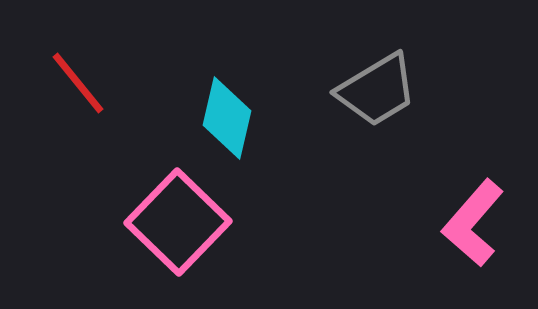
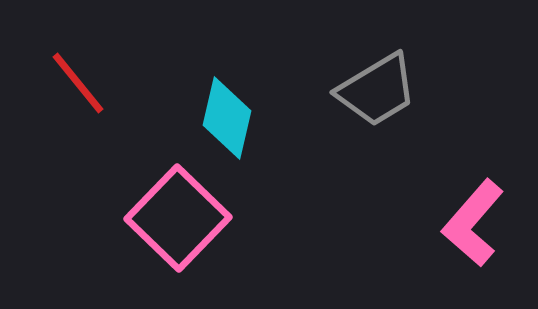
pink square: moved 4 px up
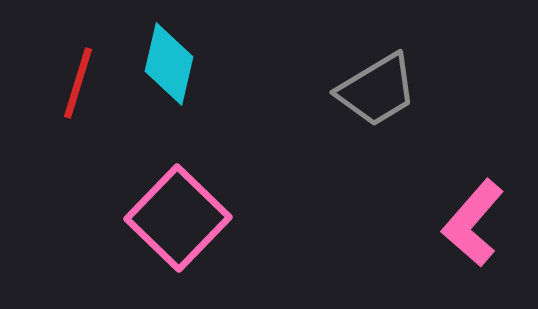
red line: rotated 56 degrees clockwise
cyan diamond: moved 58 px left, 54 px up
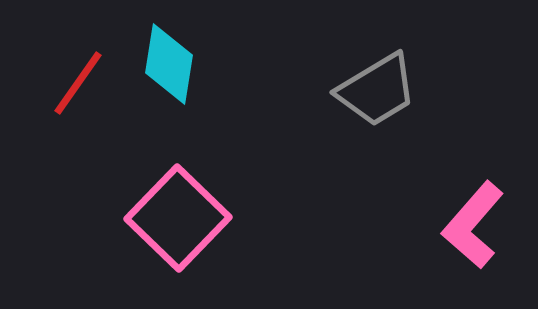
cyan diamond: rotated 4 degrees counterclockwise
red line: rotated 18 degrees clockwise
pink L-shape: moved 2 px down
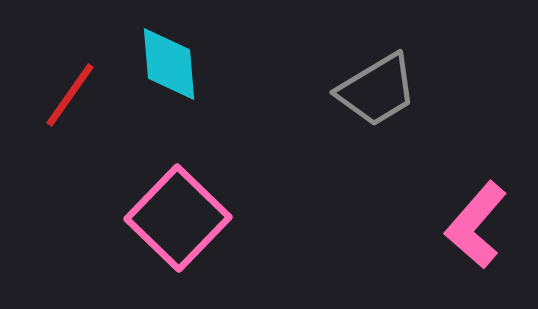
cyan diamond: rotated 14 degrees counterclockwise
red line: moved 8 px left, 12 px down
pink L-shape: moved 3 px right
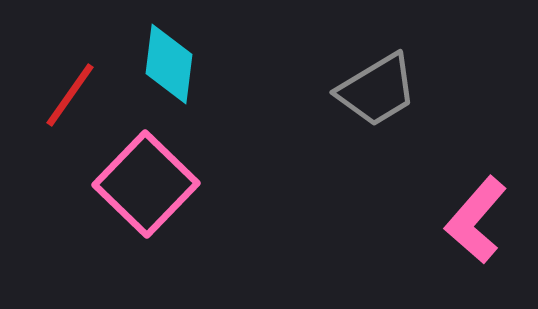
cyan diamond: rotated 12 degrees clockwise
pink square: moved 32 px left, 34 px up
pink L-shape: moved 5 px up
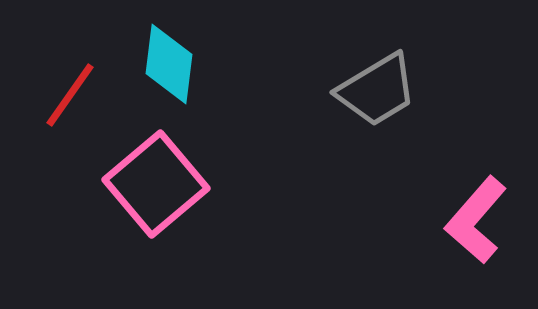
pink square: moved 10 px right; rotated 6 degrees clockwise
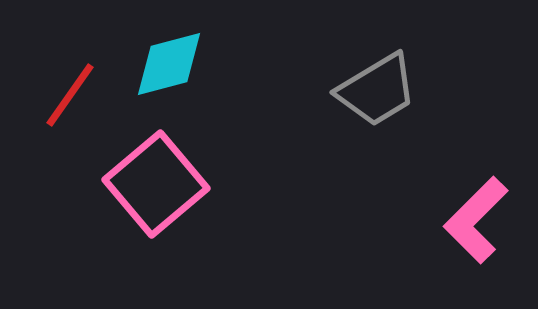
cyan diamond: rotated 68 degrees clockwise
pink L-shape: rotated 4 degrees clockwise
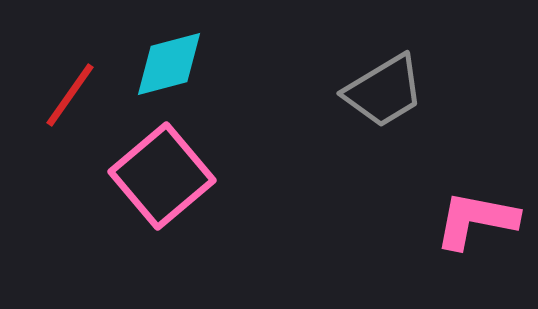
gray trapezoid: moved 7 px right, 1 px down
pink square: moved 6 px right, 8 px up
pink L-shape: rotated 56 degrees clockwise
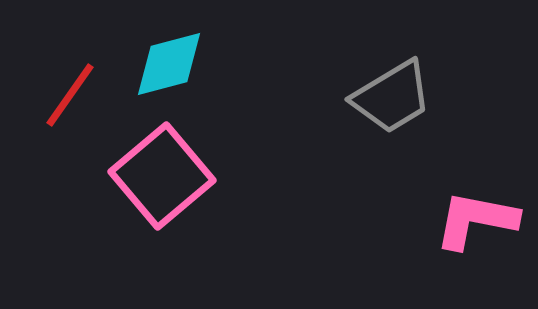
gray trapezoid: moved 8 px right, 6 px down
